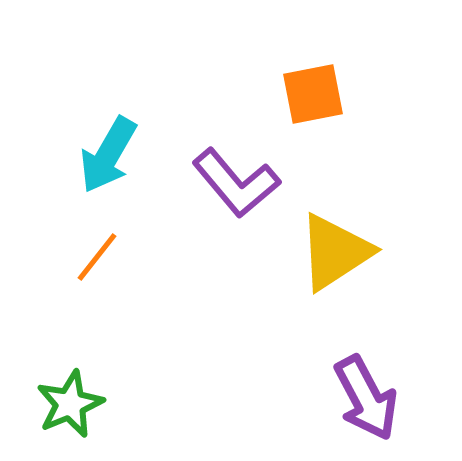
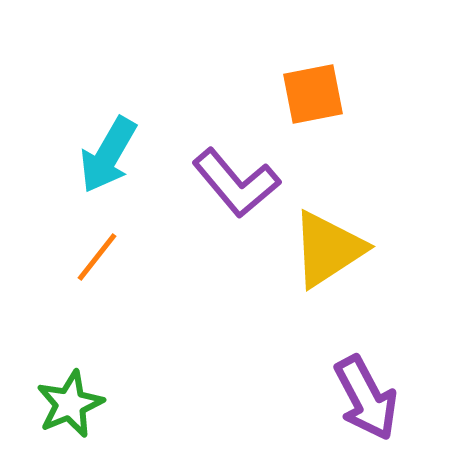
yellow triangle: moved 7 px left, 3 px up
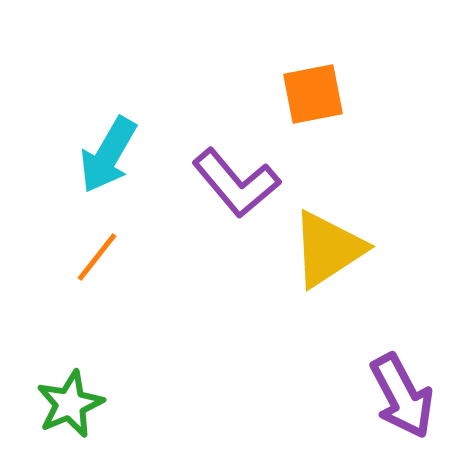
purple arrow: moved 36 px right, 2 px up
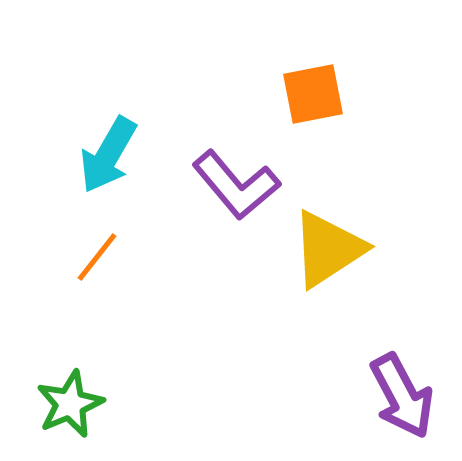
purple L-shape: moved 2 px down
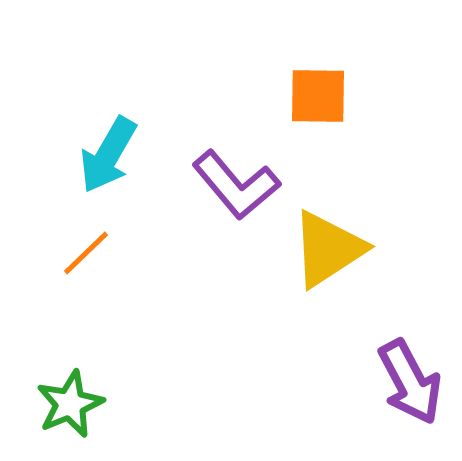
orange square: moved 5 px right, 2 px down; rotated 12 degrees clockwise
orange line: moved 11 px left, 4 px up; rotated 8 degrees clockwise
purple arrow: moved 8 px right, 14 px up
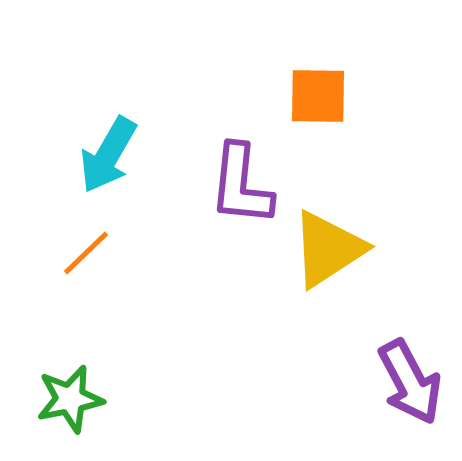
purple L-shape: moved 5 px right; rotated 46 degrees clockwise
green star: moved 5 px up; rotated 12 degrees clockwise
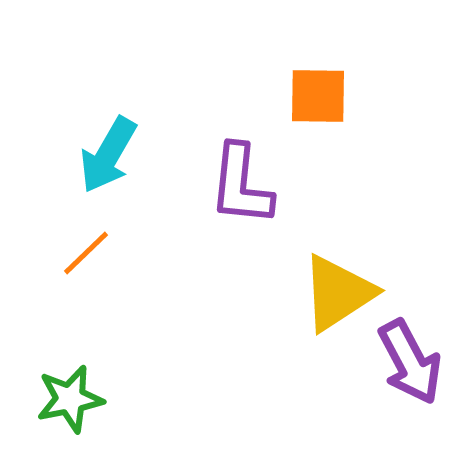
yellow triangle: moved 10 px right, 44 px down
purple arrow: moved 20 px up
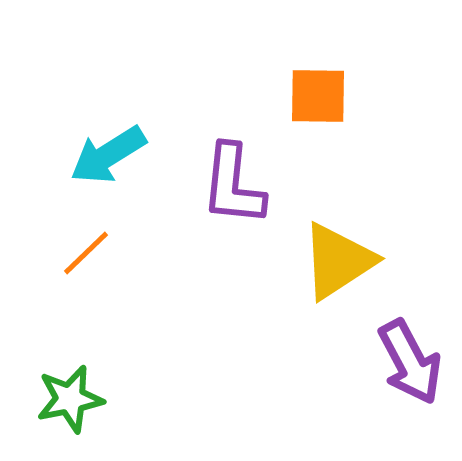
cyan arrow: rotated 28 degrees clockwise
purple L-shape: moved 8 px left
yellow triangle: moved 32 px up
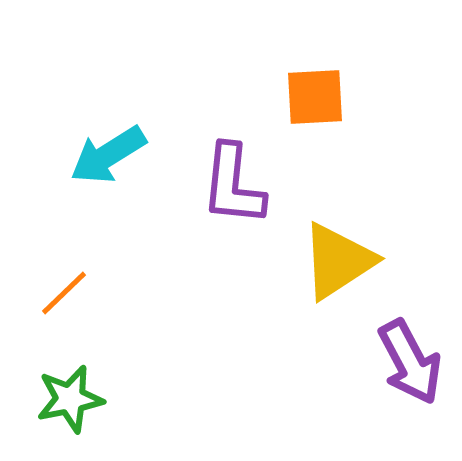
orange square: moved 3 px left, 1 px down; rotated 4 degrees counterclockwise
orange line: moved 22 px left, 40 px down
